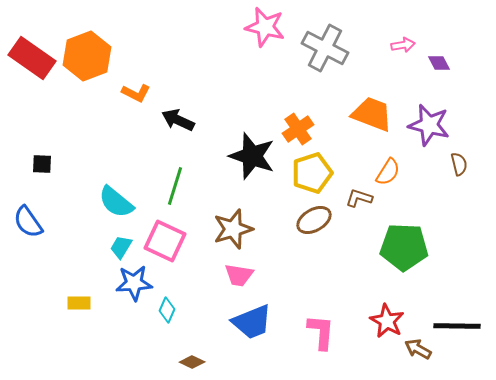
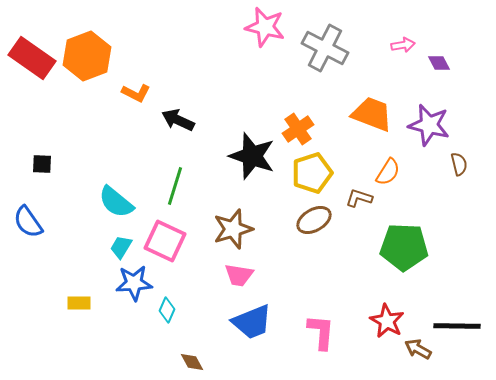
brown diamond: rotated 35 degrees clockwise
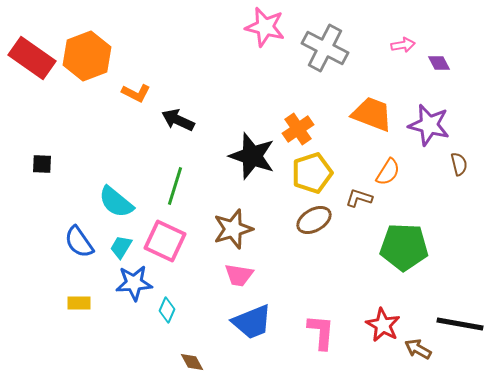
blue semicircle: moved 51 px right, 20 px down
red star: moved 4 px left, 4 px down
black line: moved 3 px right, 2 px up; rotated 9 degrees clockwise
